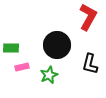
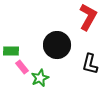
green rectangle: moved 3 px down
pink rectangle: rotated 64 degrees clockwise
green star: moved 9 px left, 3 px down
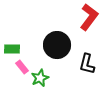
red L-shape: moved 1 px right; rotated 8 degrees clockwise
green rectangle: moved 1 px right, 2 px up
black L-shape: moved 3 px left
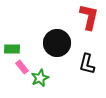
red L-shape: rotated 24 degrees counterclockwise
black circle: moved 2 px up
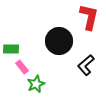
black circle: moved 2 px right, 2 px up
green rectangle: moved 1 px left
black L-shape: moved 1 px left, 1 px down; rotated 35 degrees clockwise
green star: moved 4 px left, 6 px down
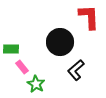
red L-shape: rotated 16 degrees counterclockwise
black circle: moved 1 px right, 1 px down
black L-shape: moved 10 px left, 5 px down
green star: rotated 18 degrees counterclockwise
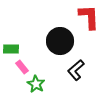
black circle: moved 1 px up
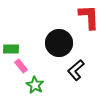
black circle: moved 1 px left, 2 px down
pink rectangle: moved 1 px left, 1 px up
green star: moved 1 px left, 1 px down
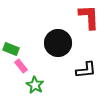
black circle: moved 1 px left
green rectangle: rotated 21 degrees clockwise
black L-shape: moved 10 px right; rotated 145 degrees counterclockwise
